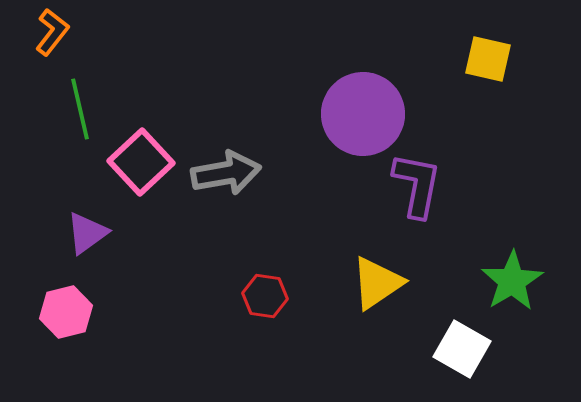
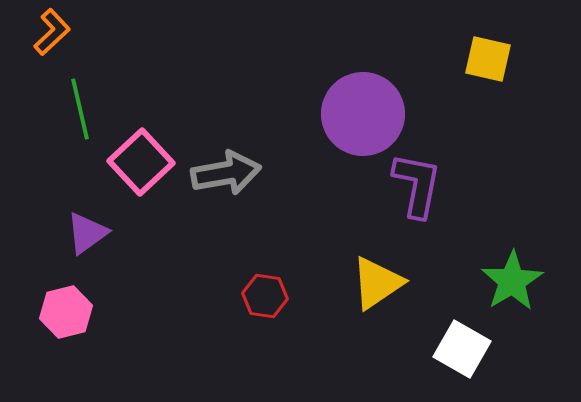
orange L-shape: rotated 9 degrees clockwise
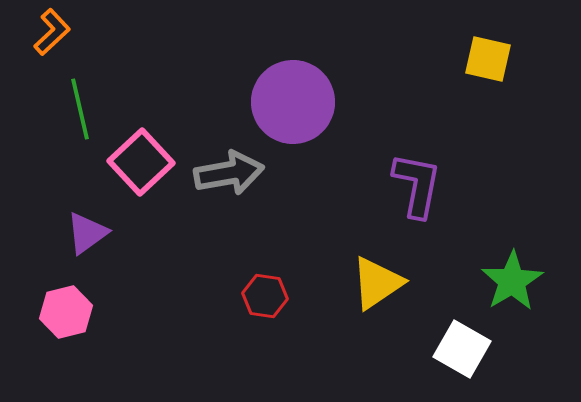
purple circle: moved 70 px left, 12 px up
gray arrow: moved 3 px right
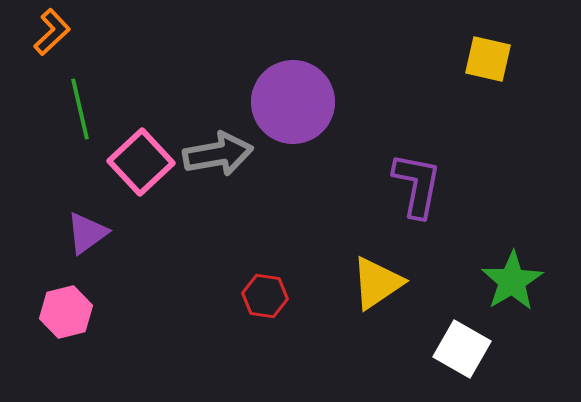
gray arrow: moved 11 px left, 19 px up
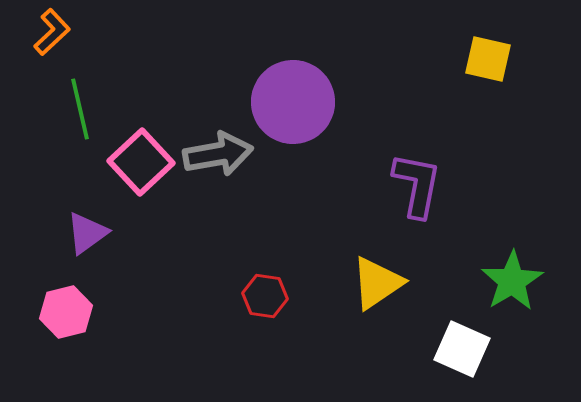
white square: rotated 6 degrees counterclockwise
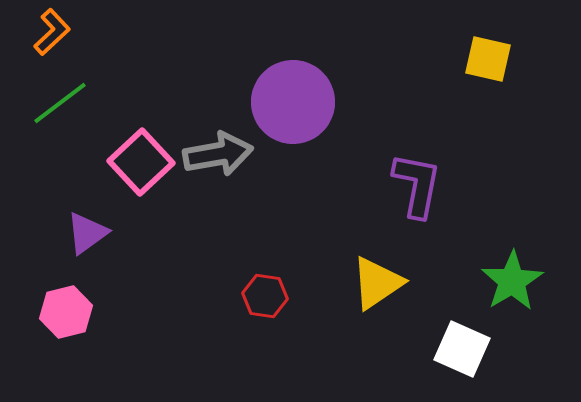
green line: moved 20 px left, 6 px up; rotated 66 degrees clockwise
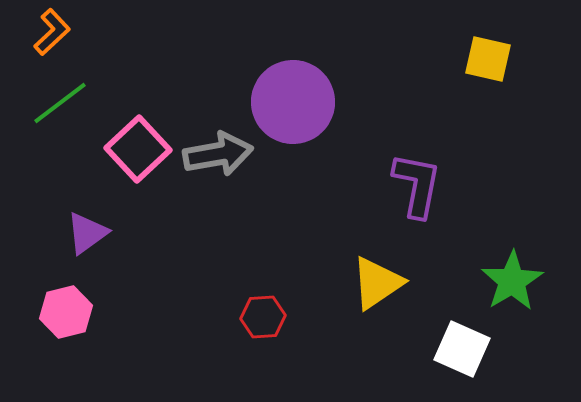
pink square: moved 3 px left, 13 px up
red hexagon: moved 2 px left, 21 px down; rotated 12 degrees counterclockwise
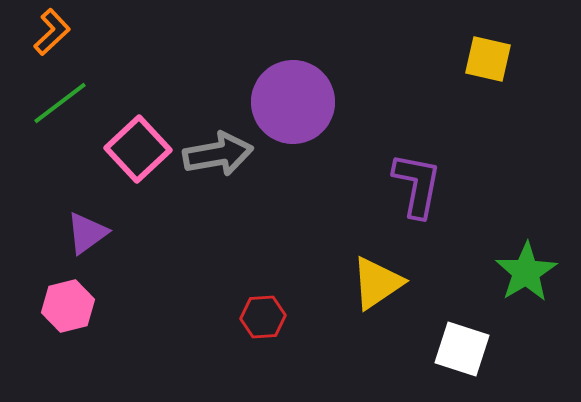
green star: moved 14 px right, 9 px up
pink hexagon: moved 2 px right, 6 px up
white square: rotated 6 degrees counterclockwise
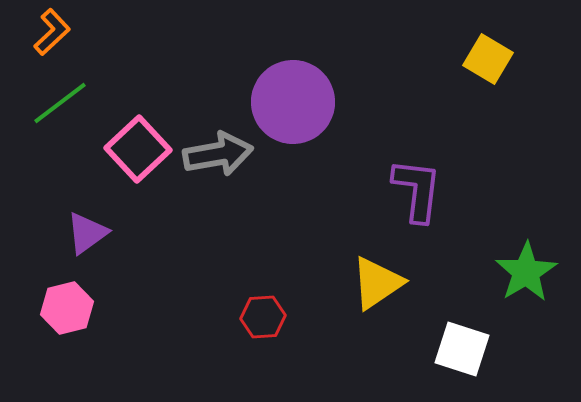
yellow square: rotated 18 degrees clockwise
purple L-shape: moved 5 px down; rotated 4 degrees counterclockwise
pink hexagon: moved 1 px left, 2 px down
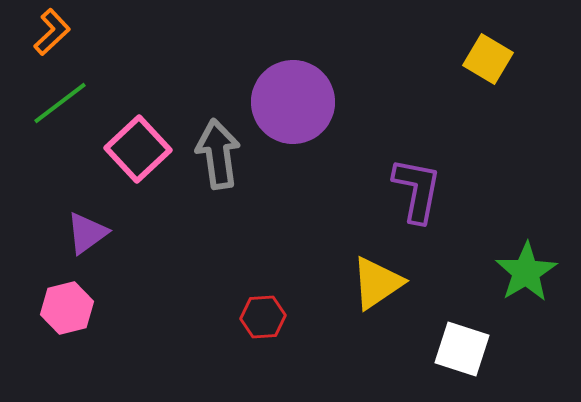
gray arrow: rotated 88 degrees counterclockwise
purple L-shape: rotated 4 degrees clockwise
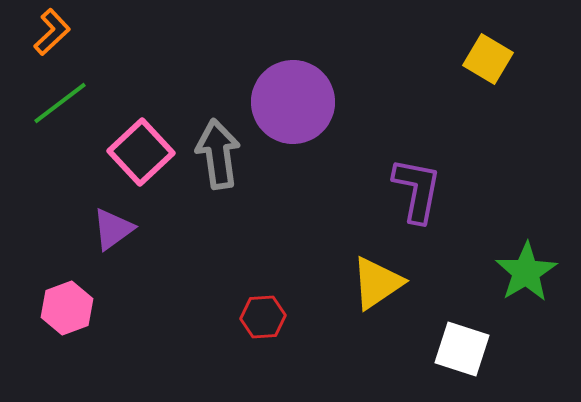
pink square: moved 3 px right, 3 px down
purple triangle: moved 26 px right, 4 px up
pink hexagon: rotated 6 degrees counterclockwise
